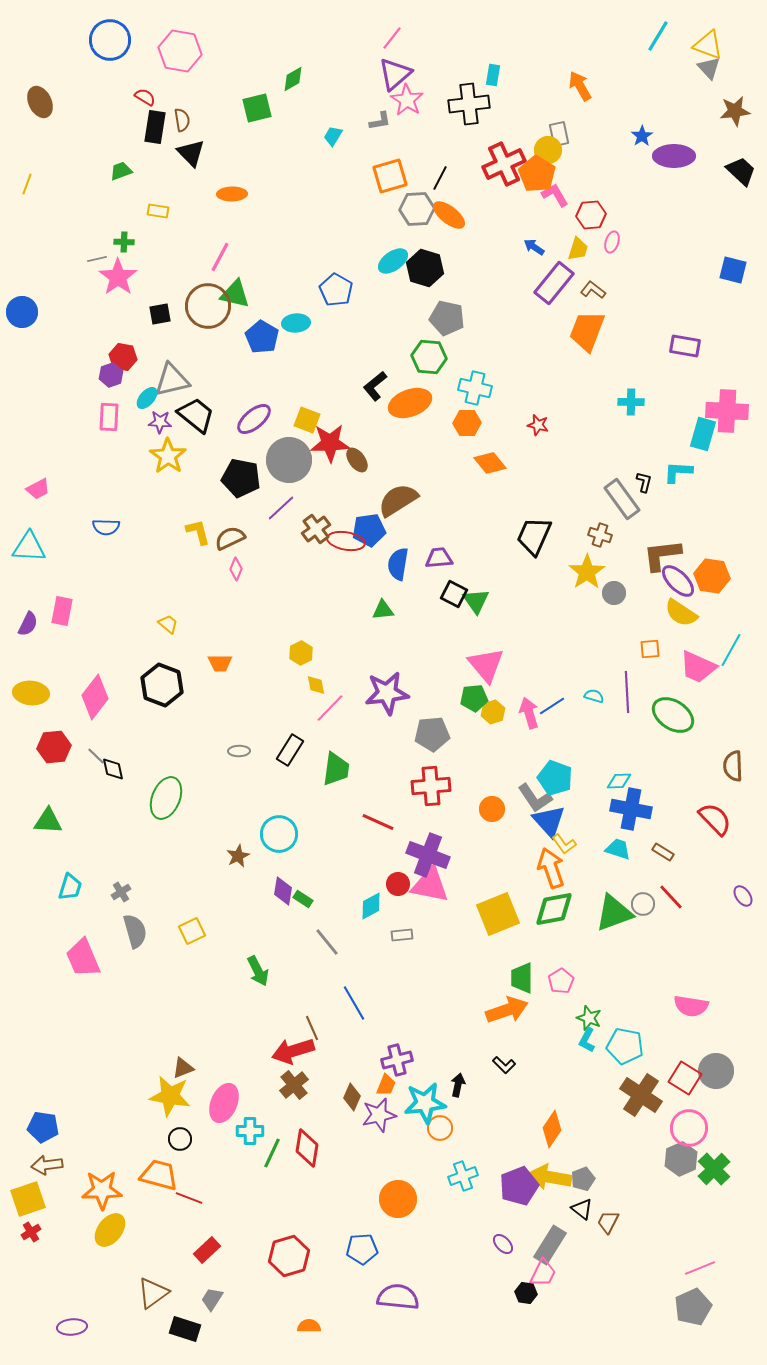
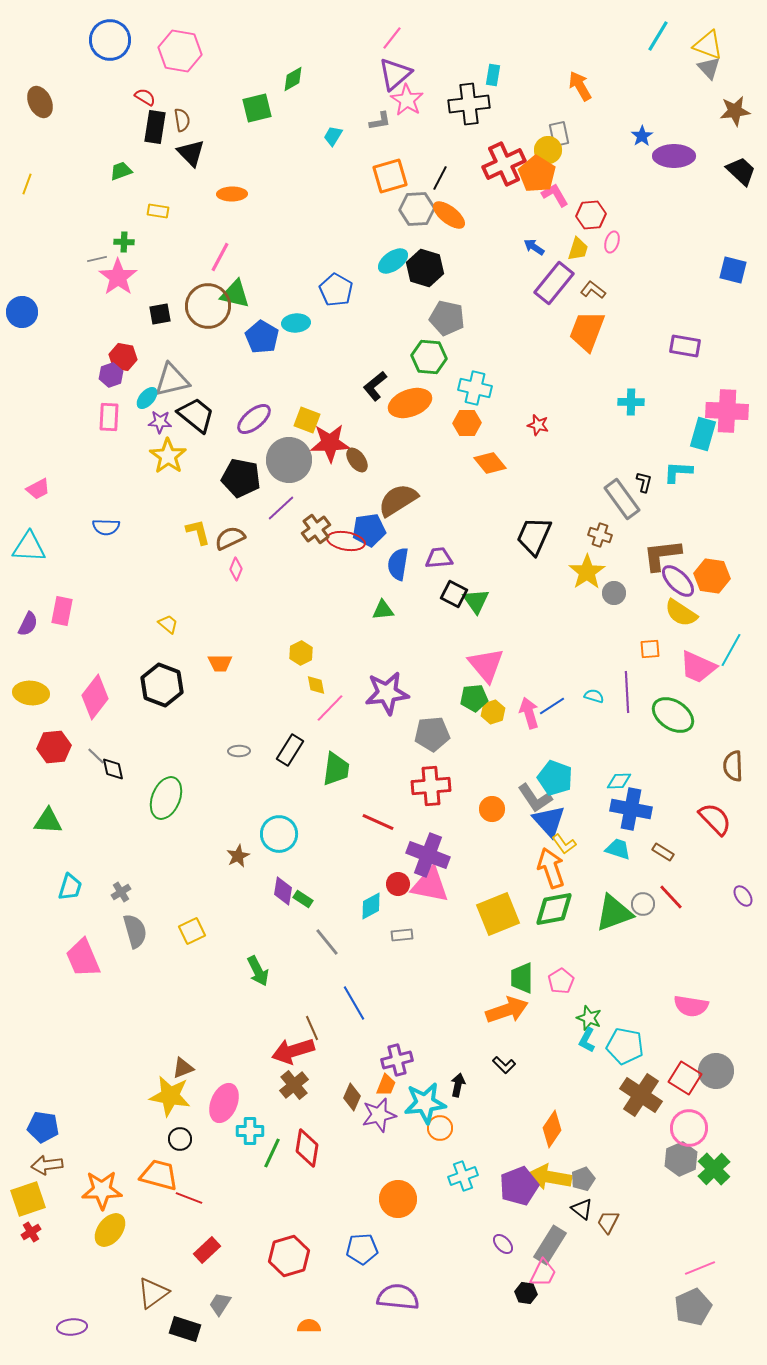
gray trapezoid at (212, 1299): moved 8 px right, 5 px down
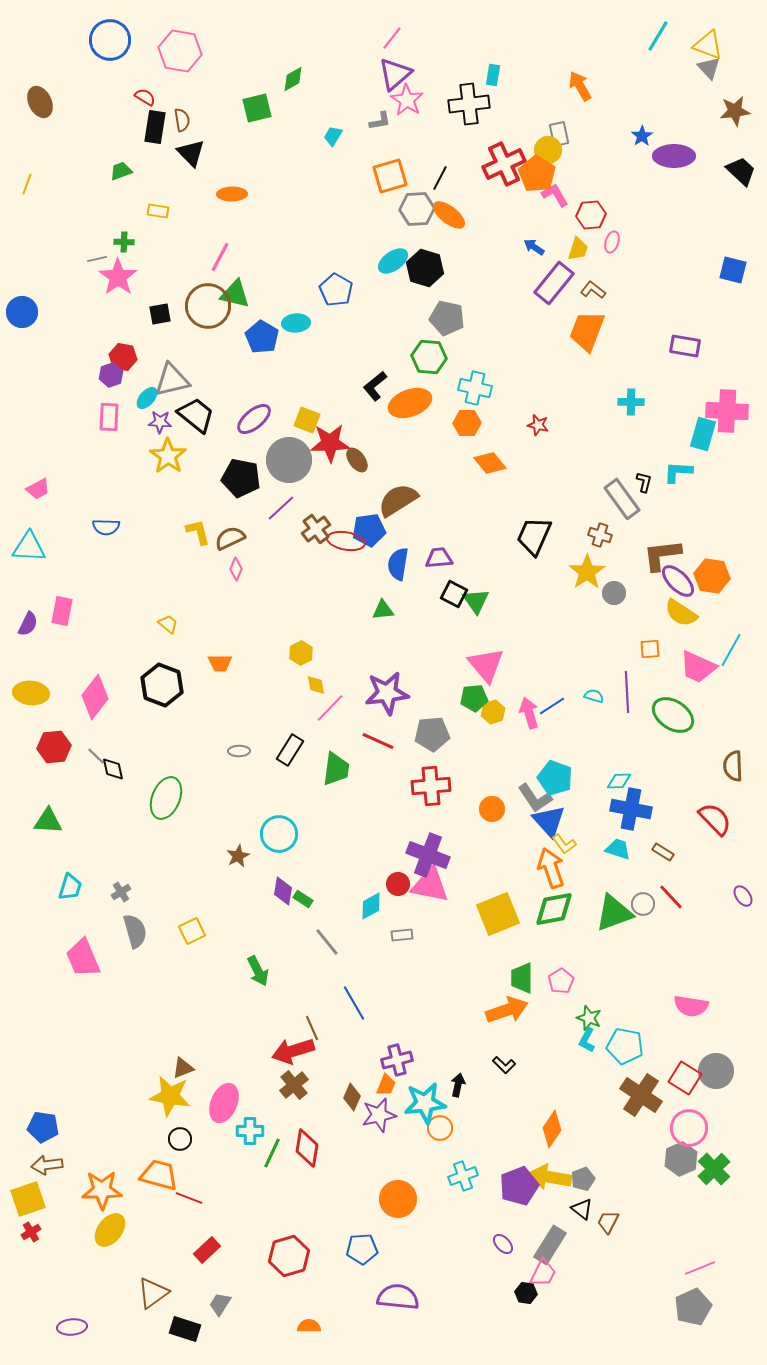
red line at (378, 822): moved 81 px up
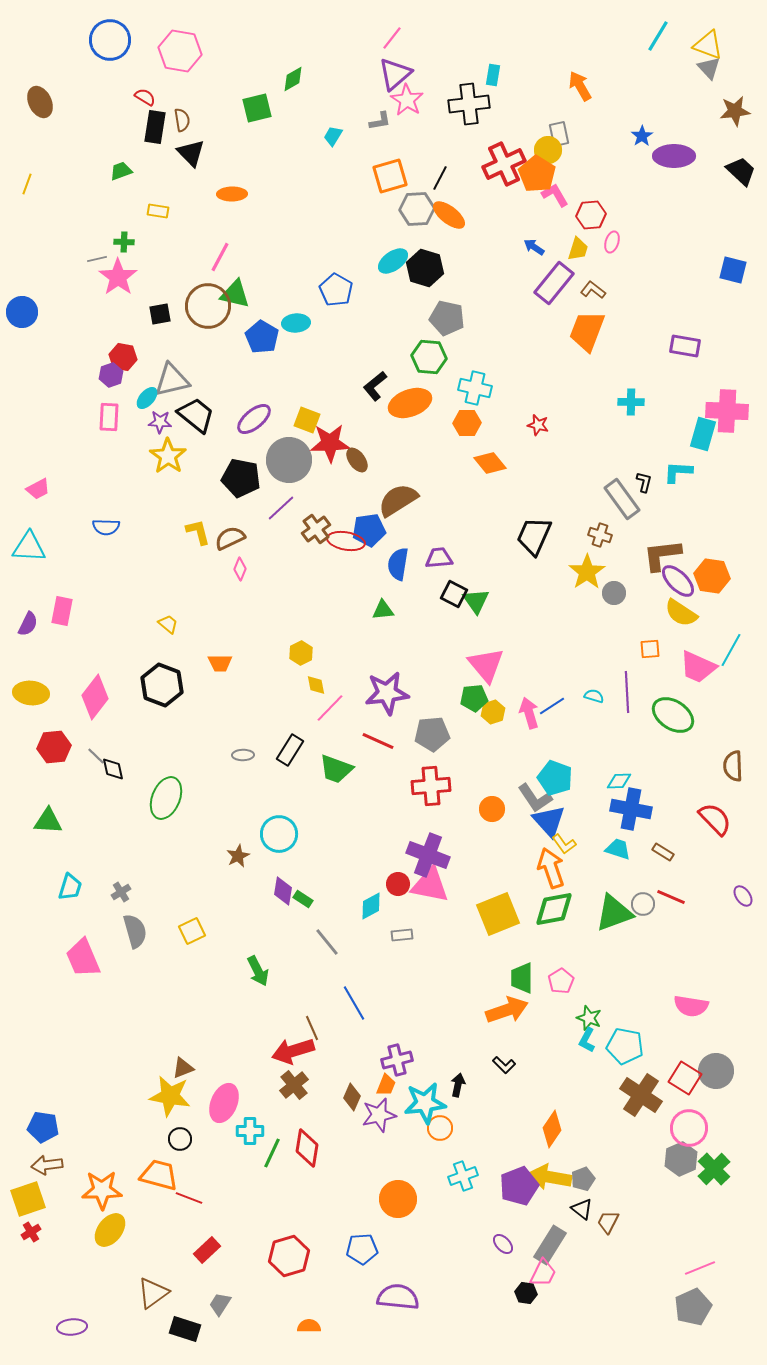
pink diamond at (236, 569): moved 4 px right
gray ellipse at (239, 751): moved 4 px right, 4 px down
green trapezoid at (336, 769): rotated 102 degrees clockwise
red line at (671, 897): rotated 24 degrees counterclockwise
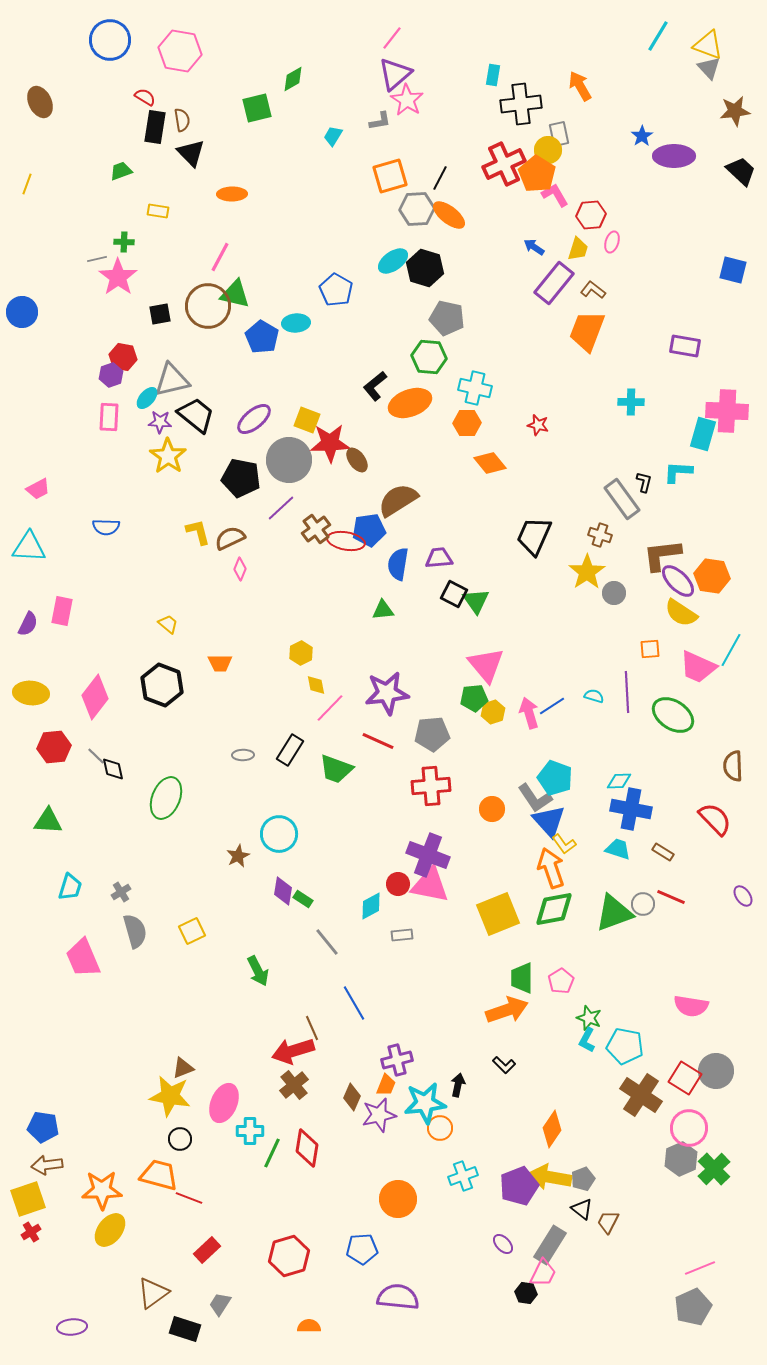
black cross at (469, 104): moved 52 px right
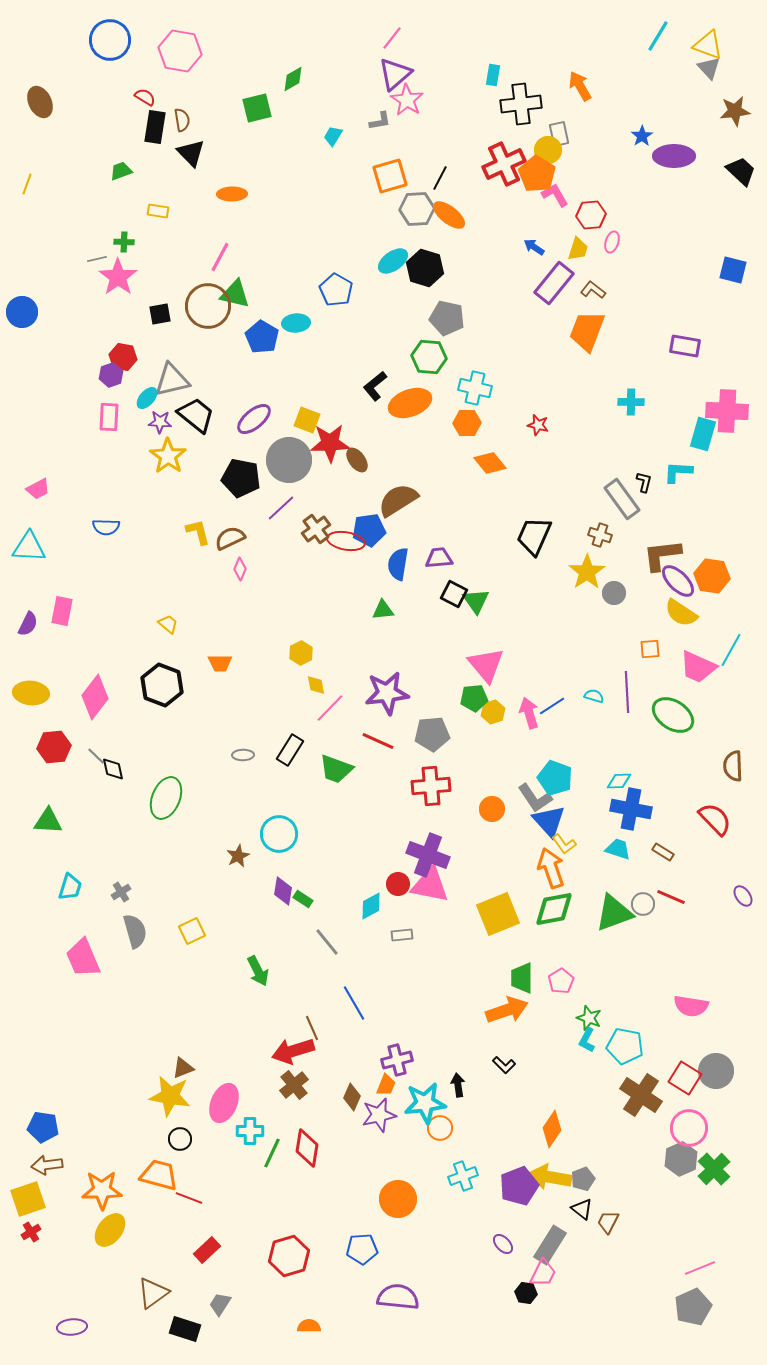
black arrow at (458, 1085): rotated 20 degrees counterclockwise
